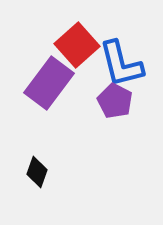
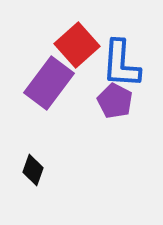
blue L-shape: rotated 18 degrees clockwise
black diamond: moved 4 px left, 2 px up
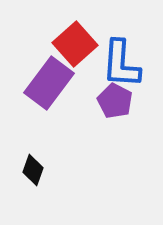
red square: moved 2 px left, 1 px up
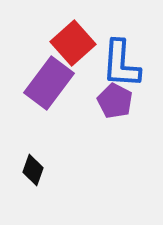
red square: moved 2 px left, 1 px up
